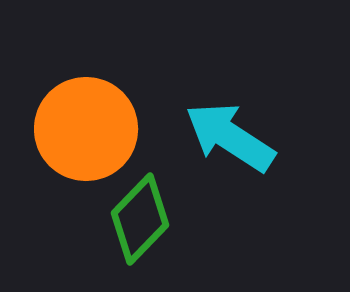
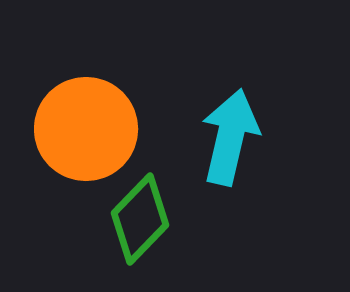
cyan arrow: rotated 70 degrees clockwise
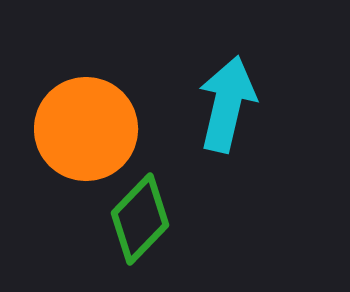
cyan arrow: moved 3 px left, 33 px up
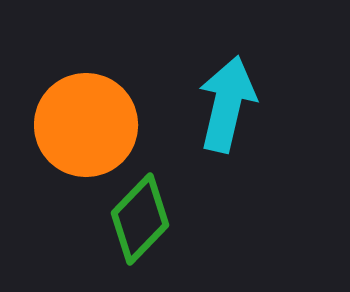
orange circle: moved 4 px up
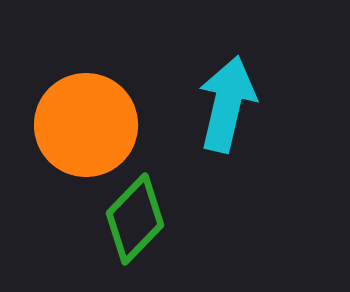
green diamond: moved 5 px left
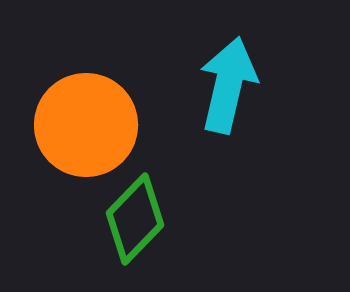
cyan arrow: moved 1 px right, 19 px up
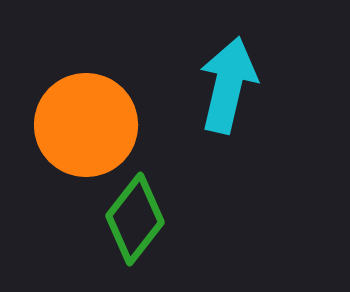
green diamond: rotated 6 degrees counterclockwise
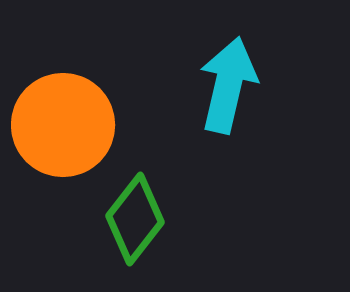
orange circle: moved 23 px left
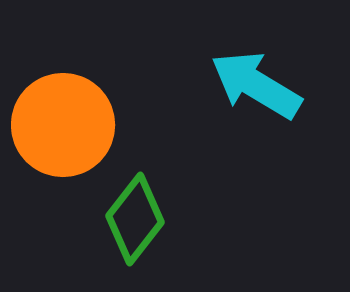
cyan arrow: moved 28 px right; rotated 72 degrees counterclockwise
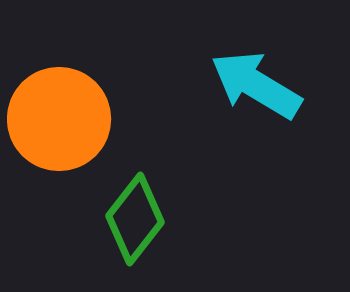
orange circle: moved 4 px left, 6 px up
